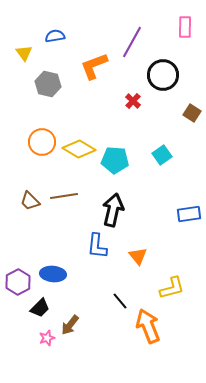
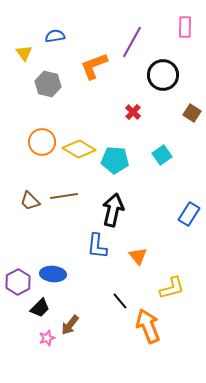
red cross: moved 11 px down
blue rectangle: rotated 50 degrees counterclockwise
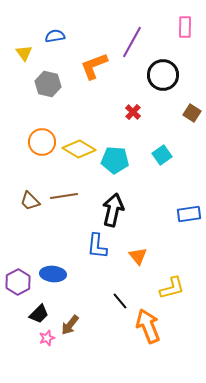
blue rectangle: rotated 50 degrees clockwise
black trapezoid: moved 1 px left, 6 px down
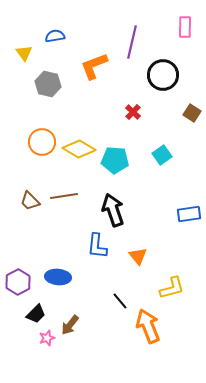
purple line: rotated 16 degrees counterclockwise
black arrow: rotated 32 degrees counterclockwise
blue ellipse: moved 5 px right, 3 px down
black trapezoid: moved 3 px left
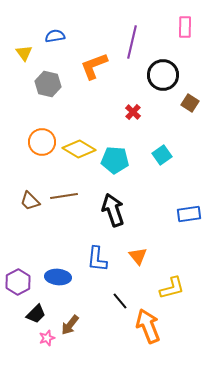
brown square: moved 2 px left, 10 px up
blue L-shape: moved 13 px down
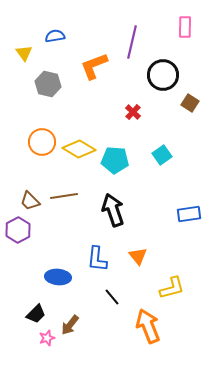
purple hexagon: moved 52 px up
black line: moved 8 px left, 4 px up
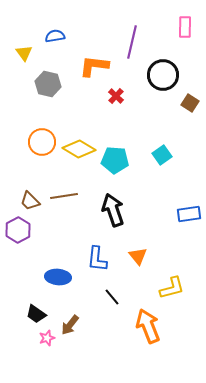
orange L-shape: rotated 28 degrees clockwise
red cross: moved 17 px left, 16 px up
black trapezoid: rotated 80 degrees clockwise
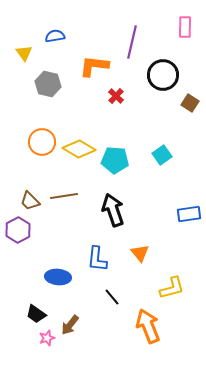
orange triangle: moved 2 px right, 3 px up
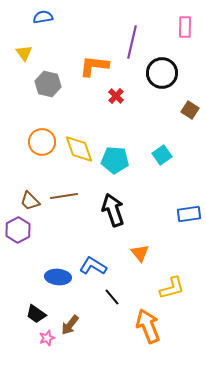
blue semicircle: moved 12 px left, 19 px up
black circle: moved 1 px left, 2 px up
brown square: moved 7 px down
yellow diamond: rotated 40 degrees clockwise
blue L-shape: moved 4 px left, 7 px down; rotated 116 degrees clockwise
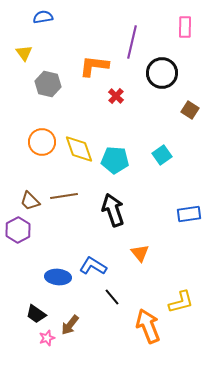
yellow L-shape: moved 9 px right, 14 px down
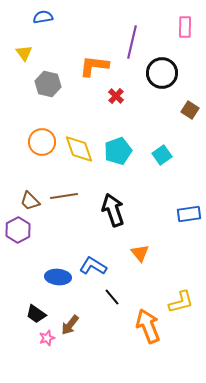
cyan pentagon: moved 3 px right, 9 px up; rotated 24 degrees counterclockwise
